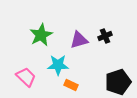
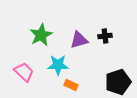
black cross: rotated 16 degrees clockwise
pink trapezoid: moved 2 px left, 5 px up
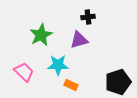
black cross: moved 17 px left, 19 px up
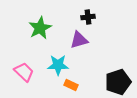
green star: moved 1 px left, 7 px up
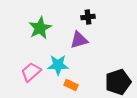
pink trapezoid: moved 7 px right; rotated 85 degrees counterclockwise
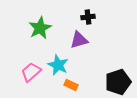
cyan star: rotated 25 degrees clockwise
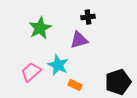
orange rectangle: moved 4 px right
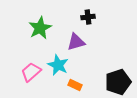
purple triangle: moved 3 px left, 2 px down
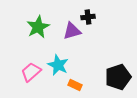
green star: moved 2 px left, 1 px up
purple triangle: moved 4 px left, 11 px up
black pentagon: moved 5 px up
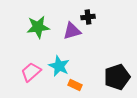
green star: rotated 20 degrees clockwise
cyan star: moved 1 px right, 1 px down
black pentagon: moved 1 px left
